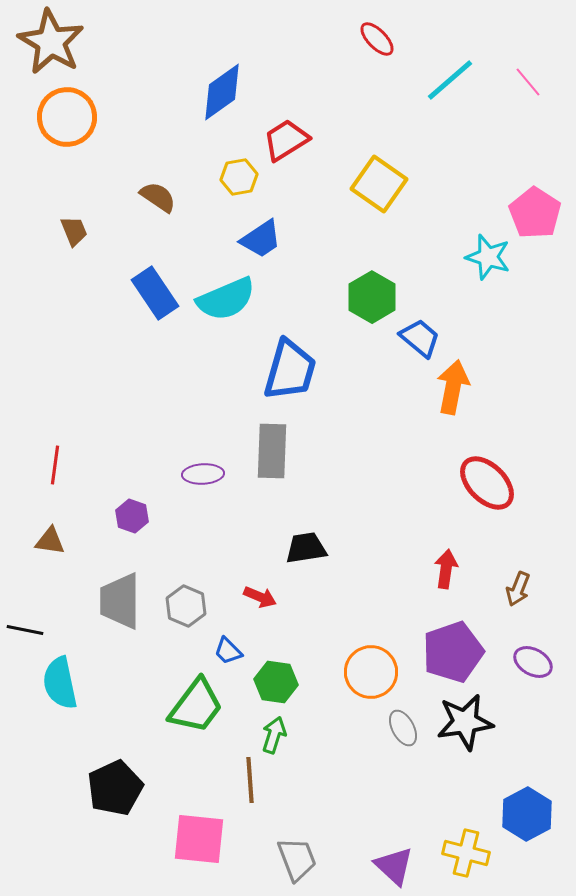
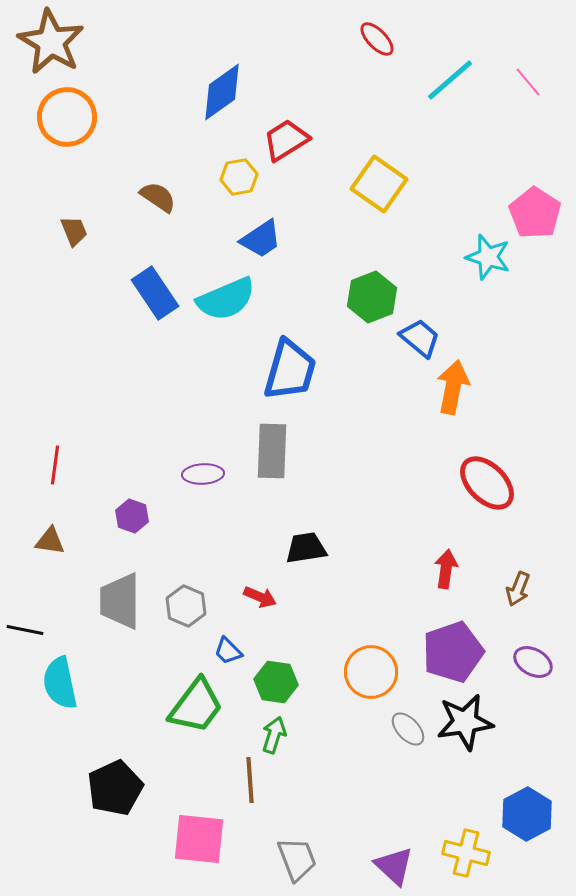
green hexagon at (372, 297): rotated 9 degrees clockwise
gray ellipse at (403, 728): moved 5 px right, 1 px down; rotated 15 degrees counterclockwise
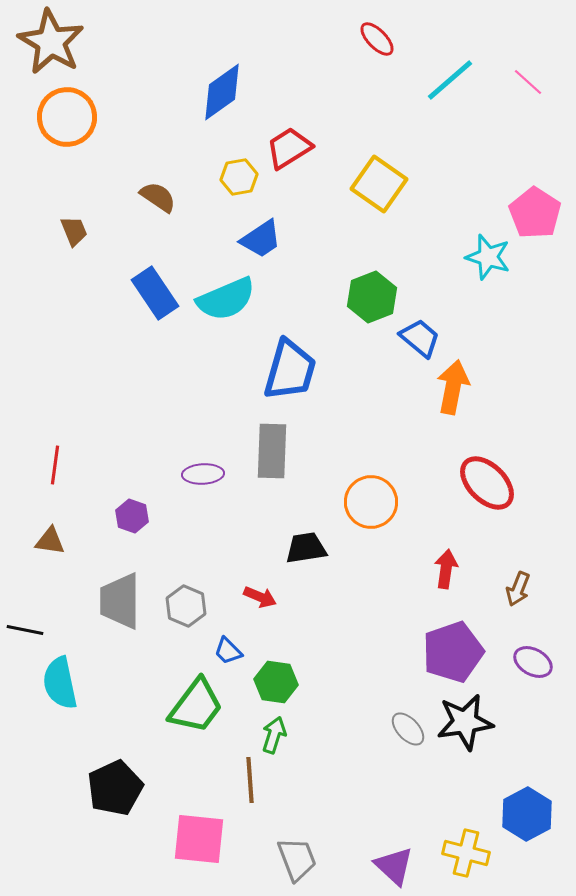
pink line at (528, 82): rotated 8 degrees counterclockwise
red trapezoid at (286, 140): moved 3 px right, 8 px down
orange circle at (371, 672): moved 170 px up
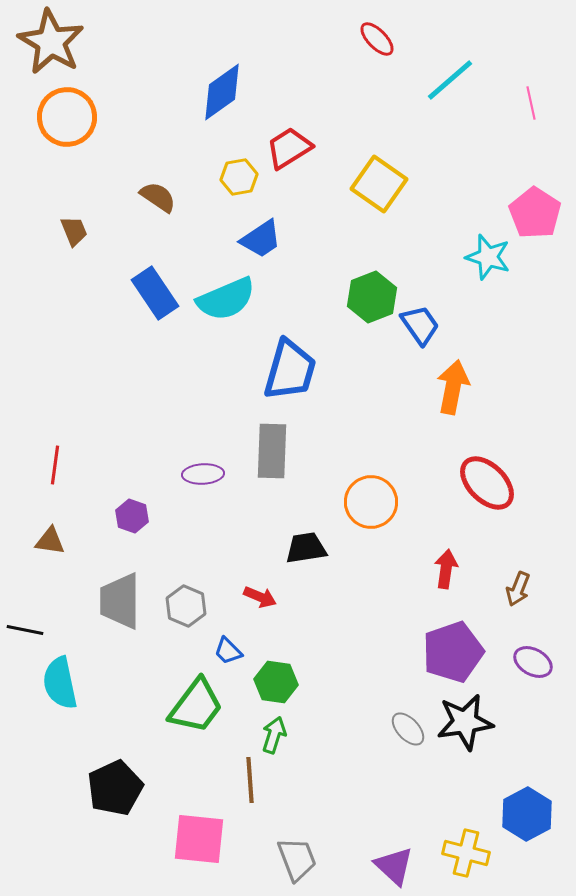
pink line at (528, 82): moved 3 px right, 21 px down; rotated 36 degrees clockwise
blue trapezoid at (420, 338): moved 13 px up; rotated 15 degrees clockwise
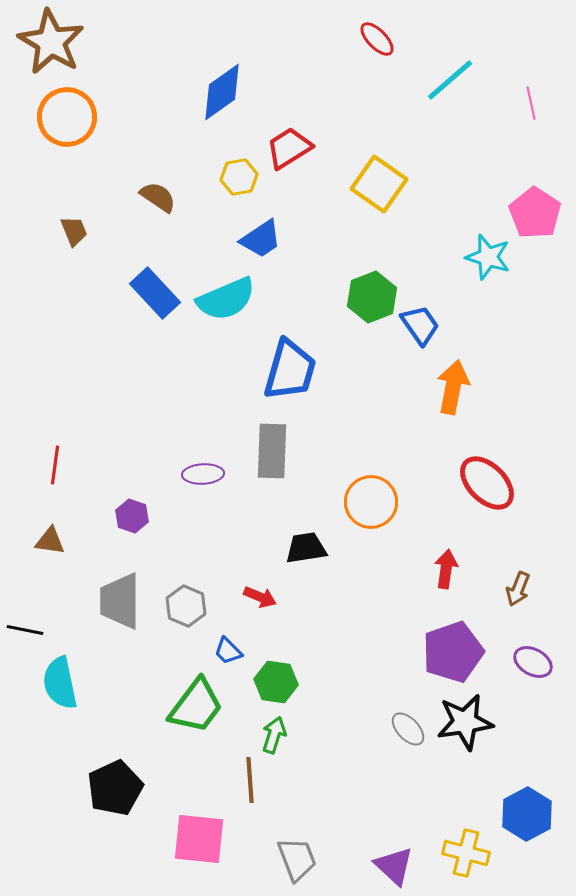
blue rectangle at (155, 293): rotated 9 degrees counterclockwise
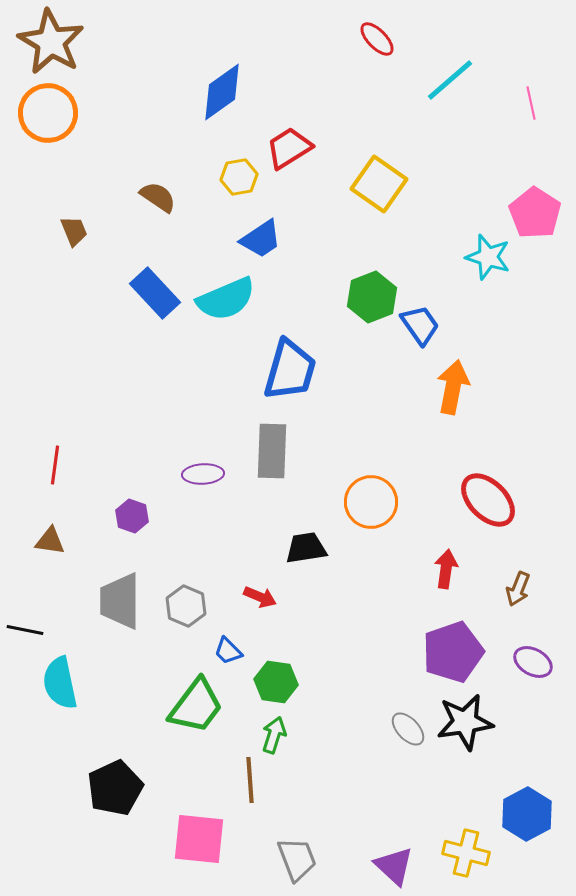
orange circle at (67, 117): moved 19 px left, 4 px up
red ellipse at (487, 483): moved 1 px right, 17 px down
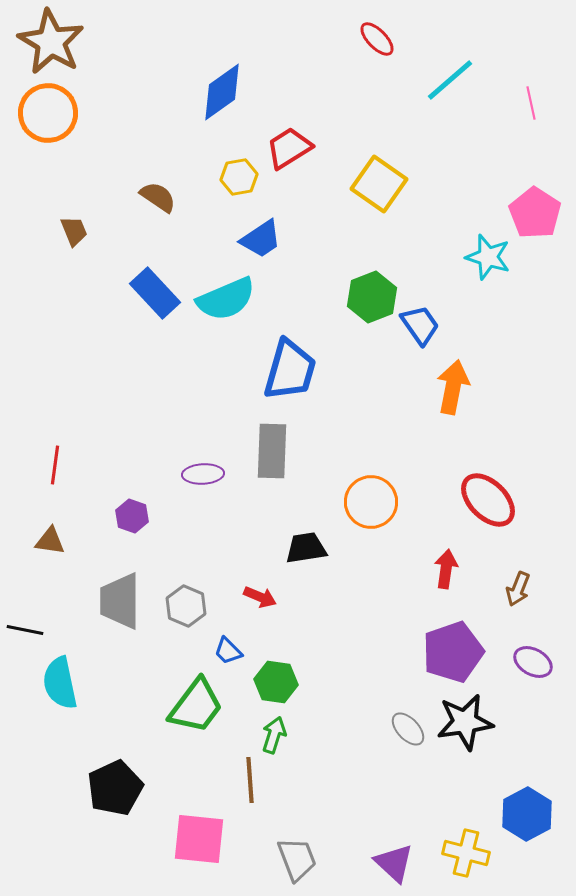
purple triangle at (394, 866): moved 3 px up
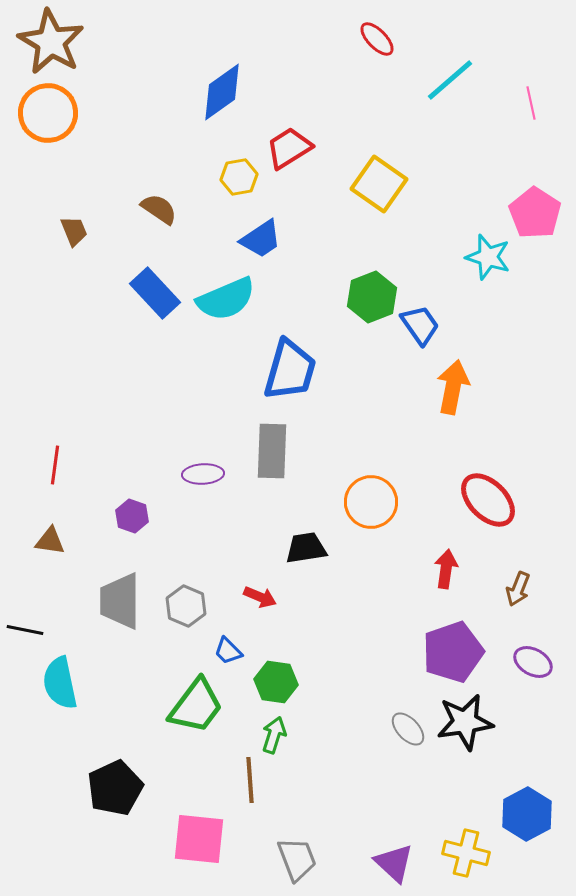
brown semicircle at (158, 197): moved 1 px right, 12 px down
